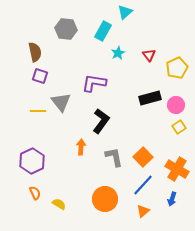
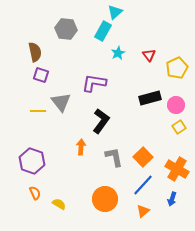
cyan triangle: moved 10 px left
purple square: moved 1 px right, 1 px up
purple hexagon: rotated 15 degrees counterclockwise
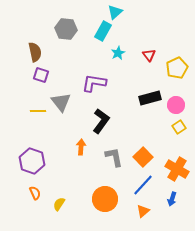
yellow semicircle: rotated 88 degrees counterclockwise
